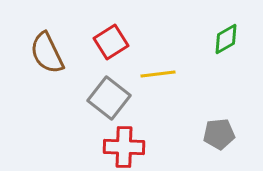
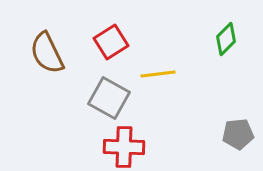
green diamond: rotated 16 degrees counterclockwise
gray square: rotated 9 degrees counterclockwise
gray pentagon: moved 19 px right
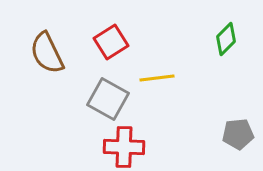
yellow line: moved 1 px left, 4 px down
gray square: moved 1 px left, 1 px down
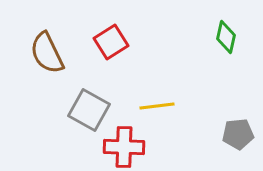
green diamond: moved 2 px up; rotated 32 degrees counterclockwise
yellow line: moved 28 px down
gray square: moved 19 px left, 11 px down
